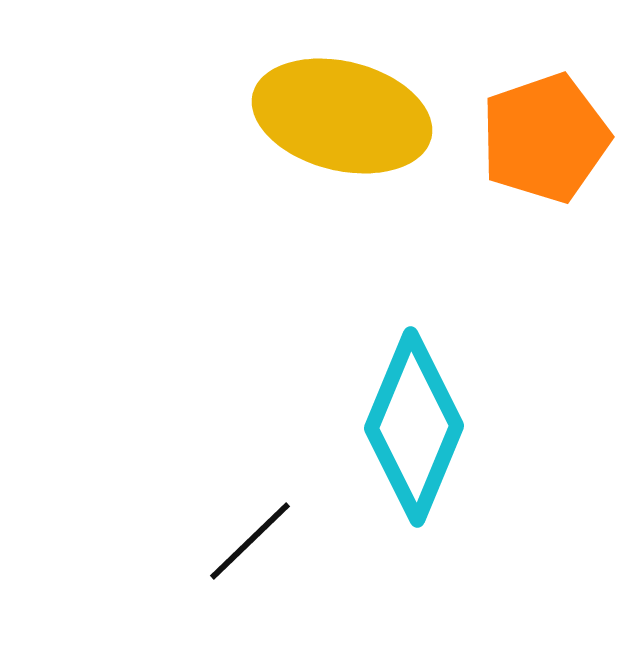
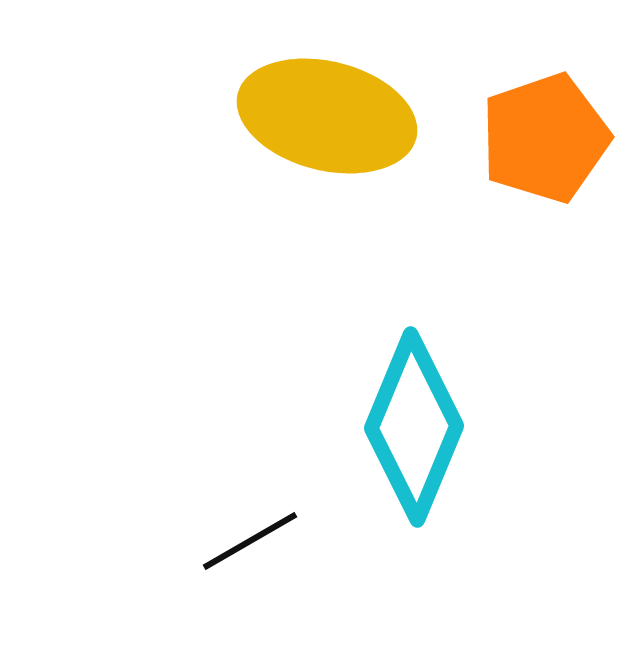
yellow ellipse: moved 15 px left
black line: rotated 14 degrees clockwise
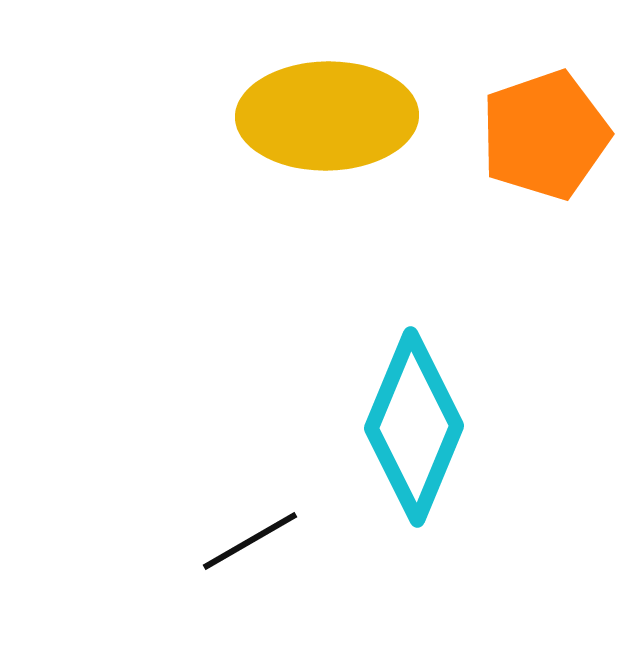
yellow ellipse: rotated 15 degrees counterclockwise
orange pentagon: moved 3 px up
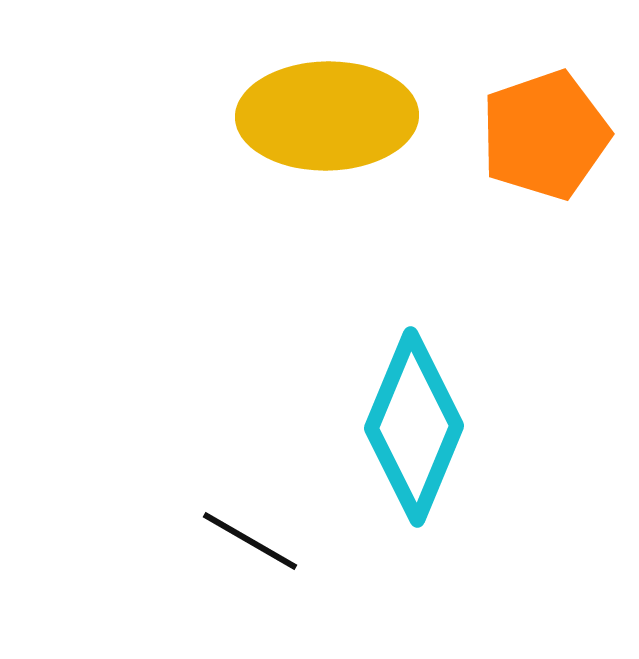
black line: rotated 60 degrees clockwise
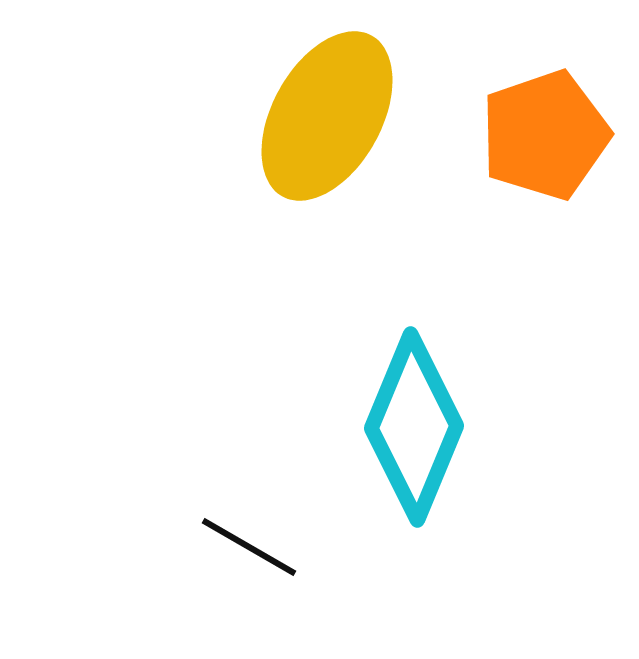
yellow ellipse: rotated 60 degrees counterclockwise
black line: moved 1 px left, 6 px down
